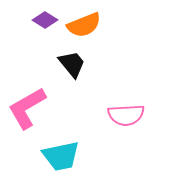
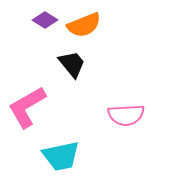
pink L-shape: moved 1 px up
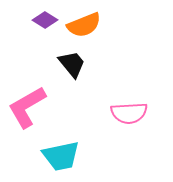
pink semicircle: moved 3 px right, 2 px up
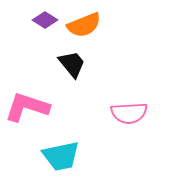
pink L-shape: rotated 48 degrees clockwise
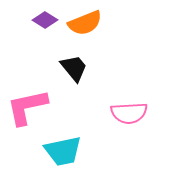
orange semicircle: moved 1 px right, 2 px up
black trapezoid: moved 2 px right, 4 px down
pink L-shape: rotated 30 degrees counterclockwise
cyan trapezoid: moved 2 px right, 5 px up
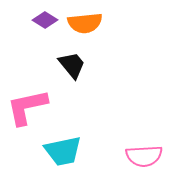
orange semicircle: rotated 16 degrees clockwise
black trapezoid: moved 2 px left, 3 px up
pink semicircle: moved 15 px right, 43 px down
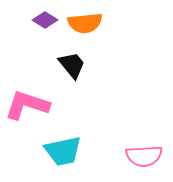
pink L-shape: moved 2 px up; rotated 30 degrees clockwise
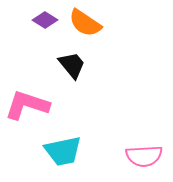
orange semicircle: rotated 40 degrees clockwise
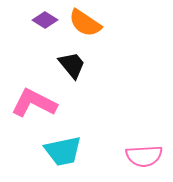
pink L-shape: moved 7 px right, 2 px up; rotated 9 degrees clockwise
